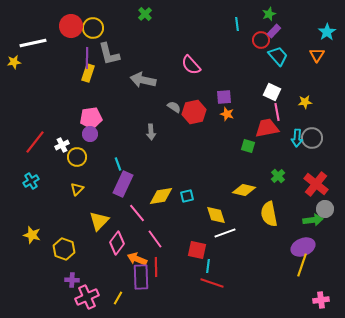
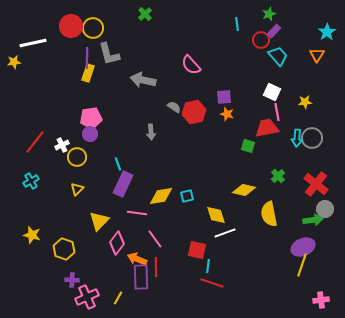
pink line at (137, 213): rotated 42 degrees counterclockwise
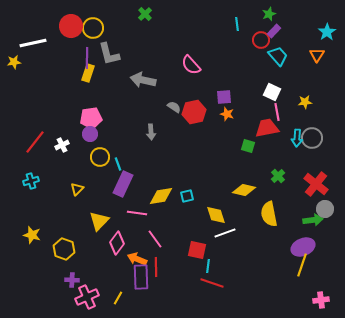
yellow circle at (77, 157): moved 23 px right
cyan cross at (31, 181): rotated 14 degrees clockwise
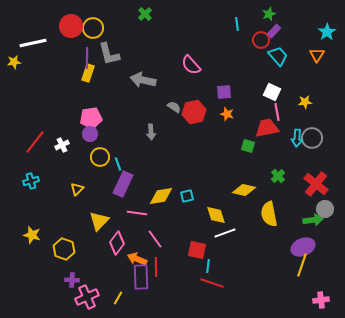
purple square at (224, 97): moved 5 px up
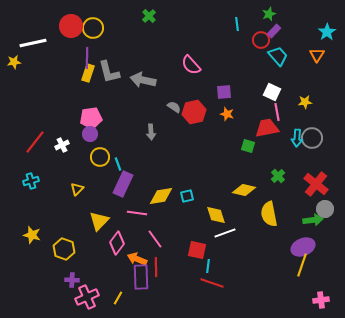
green cross at (145, 14): moved 4 px right, 2 px down
gray L-shape at (109, 54): moved 18 px down
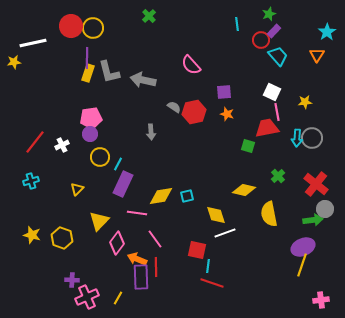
cyan line at (118, 164): rotated 48 degrees clockwise
yellow hexagon at (64, 249): moved 2 px left, 11 px up
